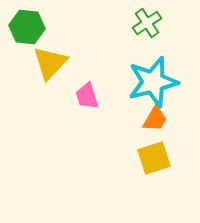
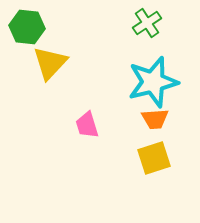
pink trapezoid: moved 29 px down
orange trapezoid: rotated 56 degrees clockwise
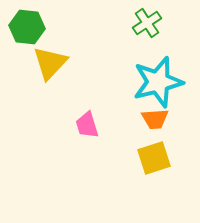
cyan star: moved 5 px right
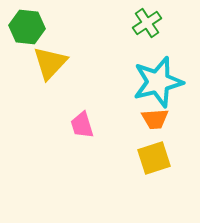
pink trapezoid: moved 5 px left
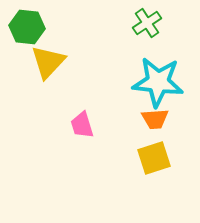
yellow triangle: moved 2 px left, 1 px up
cyan star: rotated 21 degrees clockwise
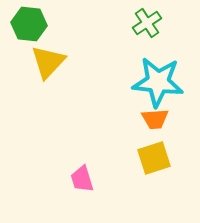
green hexagon: moved 2 px right, 3 px up
pink trapezoid: moved 54 px down
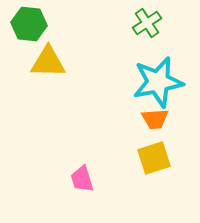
yellow triangle: rotated 48 degrees clockwise
cyan star: rotated 18 degrees counterclockwise
